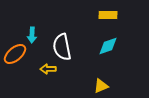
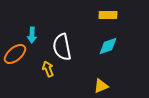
yellow arrow: rotated 70 degrees clockwise
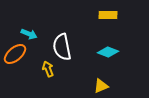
cyan arrow: moved 3 px left, 1 px up; rotated 70 degrees counterclockwise
cyan diamond: moved 6 px down; rotated 40 degrees clockwise
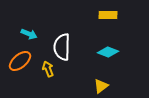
white semicircle: rotated 12 degrees clockwise
orange ellipse: moved 5 px right, 7 px down
yellow triangle: rotated 14 degrees counterclockwise
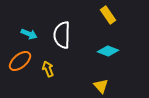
yellow rectangle: rotated 54 degrees clockwise
white semicircle: moved 12 px up
cyan diamond: moved 1 px up
yellow triangle: rotated 35 degrees counterclockwise
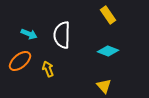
yellow triangle: moved 3 px right
